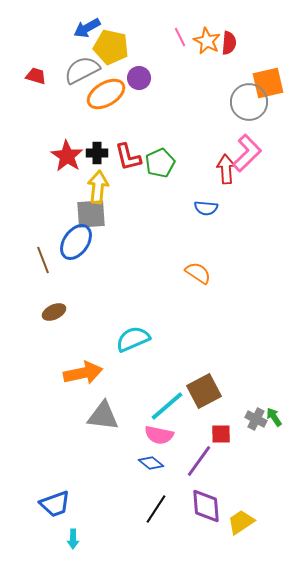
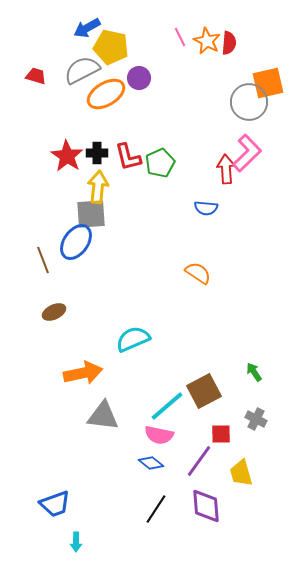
green arrow: moved 20 px left, 45 px up
yellow trapezoid: moved 49 px up; rotated 72 degrees counterclockwise
cyan arrow: moved 3 px right, 3 px down
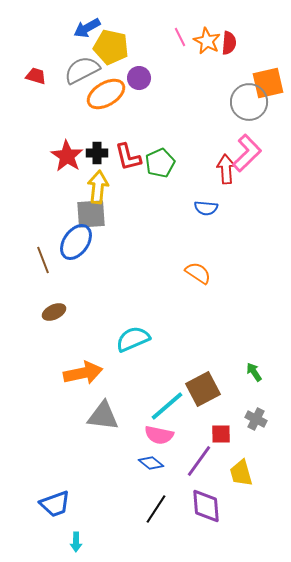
brown square: moved 1 px left, 2 px up
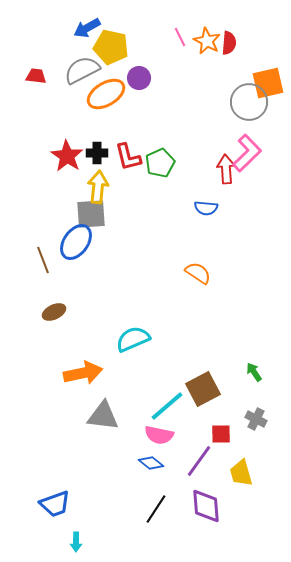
red trapezoid: rotated 10 degrees counterclockwise
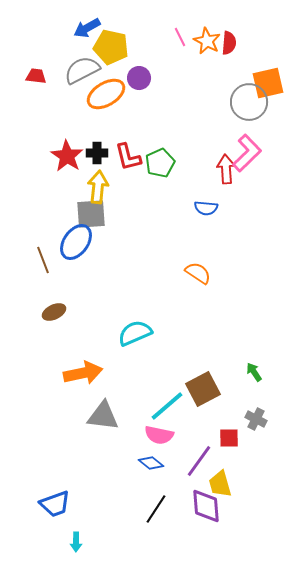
cyan semicircle: moved 2 px right, 6 px up
red square: moved 8 px right, 4 px down
yellow trapezoid: moved 21 px left, 11 px down
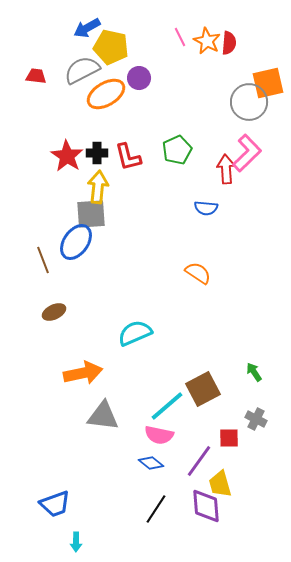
green pentagon: moved 17 px right, 13 px up
